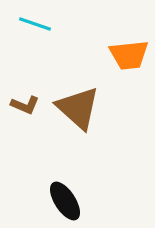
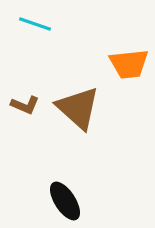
orange trapezoid: moved 9 px down
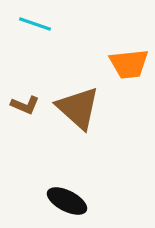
black ellipse: moved 2 px right; rotated 30 degrees counterclockwise
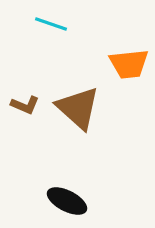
cyan line: moved 16 px right
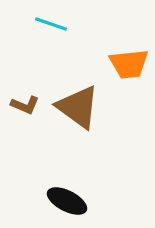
brown triangle: moved 1 px up; rotated 6 degrees counterclockwise
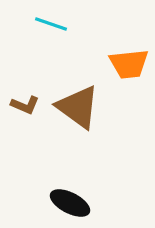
black ellipse: moved 3 px right, 2 px down
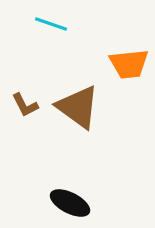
brown L-shape: rotated 40 degrees clockwise
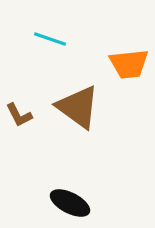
cyan line: moved 1 px left, 15 px down
brown L-shape: moved 6 px left, 10 px down
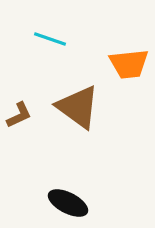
brown L-shape: rotated 88 degrees counterclockwise
black ellipse: moved 2 px left
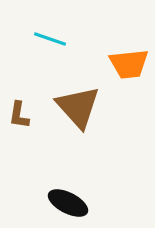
brown triangle: rotated 12 degrees clockwise
brown L-shape: rotated 124 degrees clockwise
